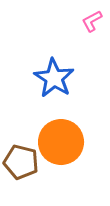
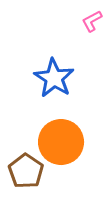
brown pentagon: moved 5 px right, 9 px down; rotated 20 degrees clockwise
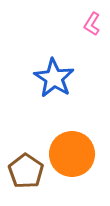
pink L-shape: moved 3 px down; rotated 30 degrees counterclockwise
orange circle: moved 11 px right, 12 px down
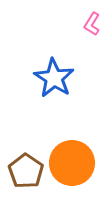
orange circle: moved 9 px down
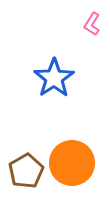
blue star: rotated 6 degrees clockwise
brown pentagon: rotated 8 degrees clockwise
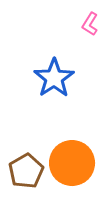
pink L-shape: moved 2 px left
